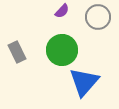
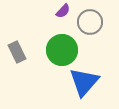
purple semicircle: moved 1 px right
gray circle: moved 8 px left, 5 px down
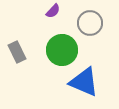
purple semicircle: moved 10 px left
gray circle: moved 1 px down
blue triangle: rotated 48 degrees counterclockwise
